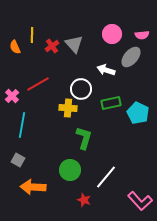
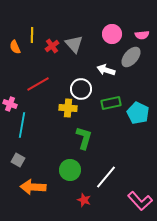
pink cross: moved 2 px left, 8 px down; rotated 24 degrees counterclockwise
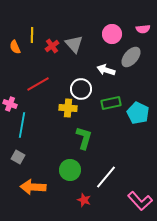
pink semicircle: moved 1 px right, 6 px up
gray square: moved 3 px up
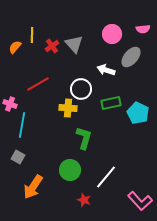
orange semicircle: rotated 64 degrees clockwise
orange arrow: rotated 60 degrees counterclockwise
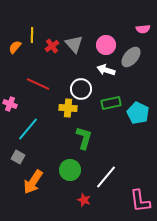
pink circle: moved 6 px left, 11 px down
red line: rotated 55 degrees clockwise
cyan line: moved 6 px right, 4 px down; rotated 30 degrees clockwise
orange arrow: moved 5 px up
pink L-shape: rotated 35 degrees clockwise
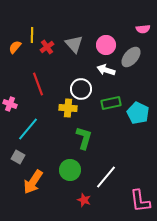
red cross: moved 5 px left, 1 px down
red line: rotated 45 degrees clockwise
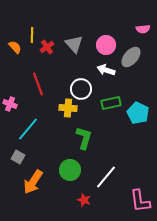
orange semicircle: rotated 96 degrees clockwise
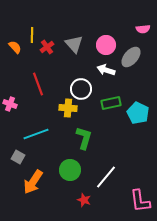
cyan line: moved 8 px right, 5 px down; rotated 30 degrees clockwise
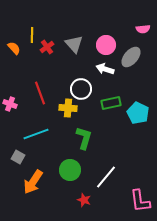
orange semicircle: moved 1 px left, 1 px down
white arrow: moved 1 px left, 1 px up
red line: moved 2 px right, 9 px down
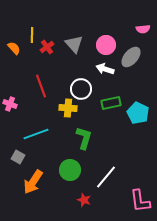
red line: moved 1 px right, 7 px up
